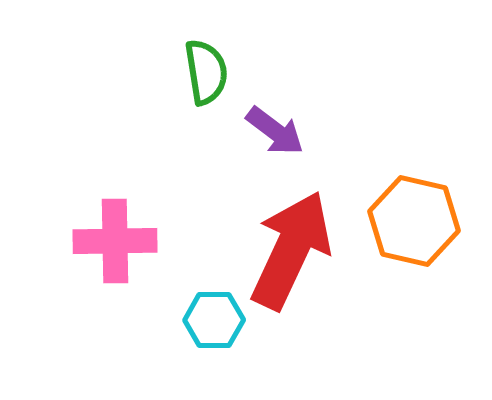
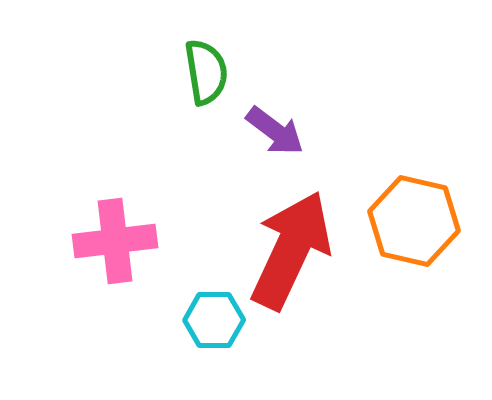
pink cross: rotated 6 degrees counterclockwise
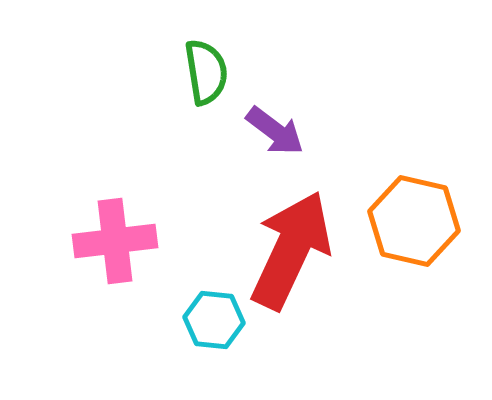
cyan hexagon: rotated 6 degrees clockwise
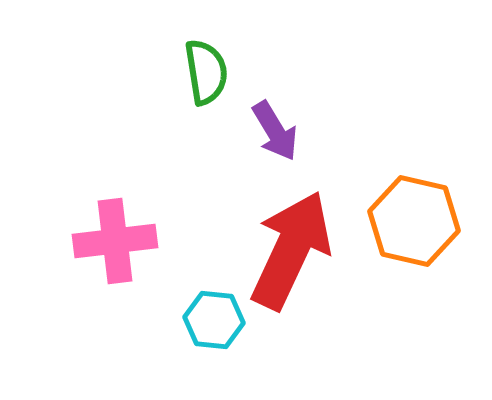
purple arrow: rotated 22 degrees clockwise
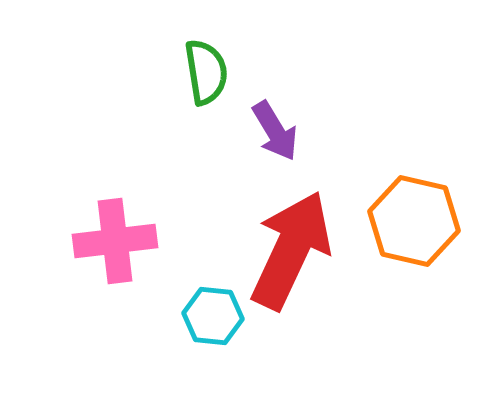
cyan hexagon: moved 1 px left, 4 px up
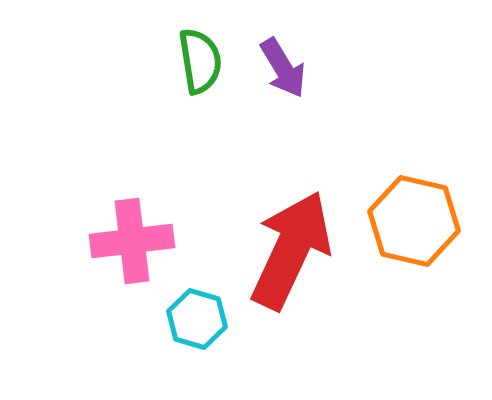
green semicircle: moved 6 px left, 11 px up
purple arrow: moved 8 px right, 63 px up
pink cross: moved 17 px right
cyan hexagon: moved 16 px left, 3 px down; rotated 10 degrees clockwise
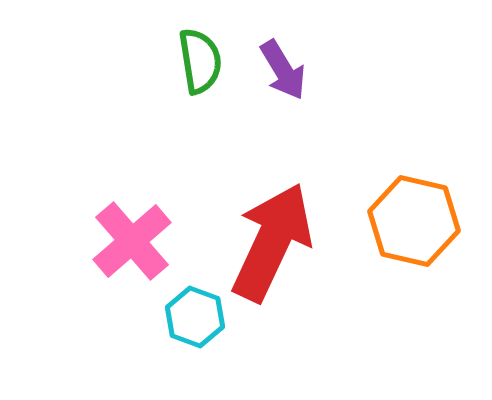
purple arrow: moved 2 px down
pink cross: rotated 34 degrees counterclockwise
red arrow: moved 19 px left, 8 px up
cyan hexagon: moved 2 px left, 2 px up; rotated 4 degrees clockwise
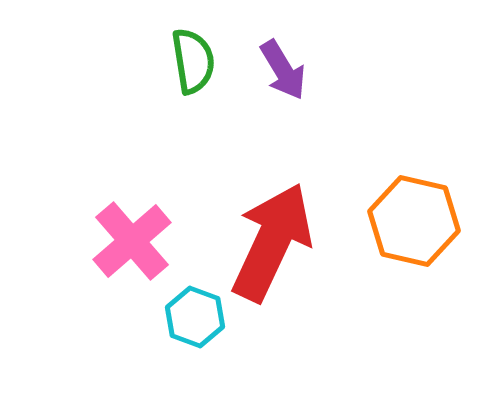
green semicircle: moved 7 px left
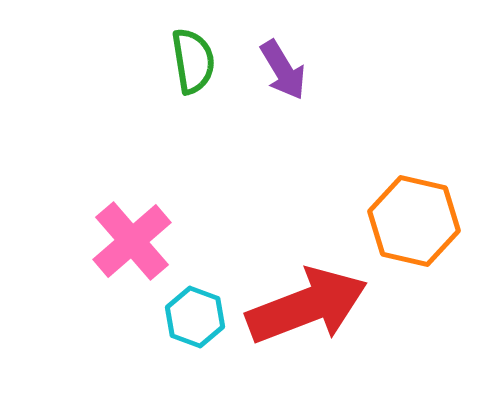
red arrow: moved 35 px right, 64 px down; rotated 44 degrees clockwise
